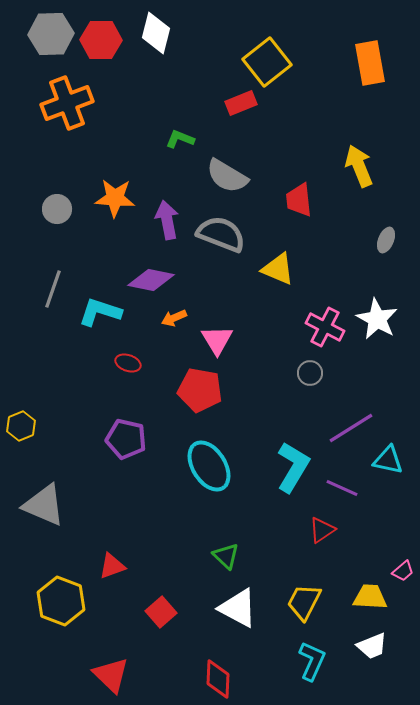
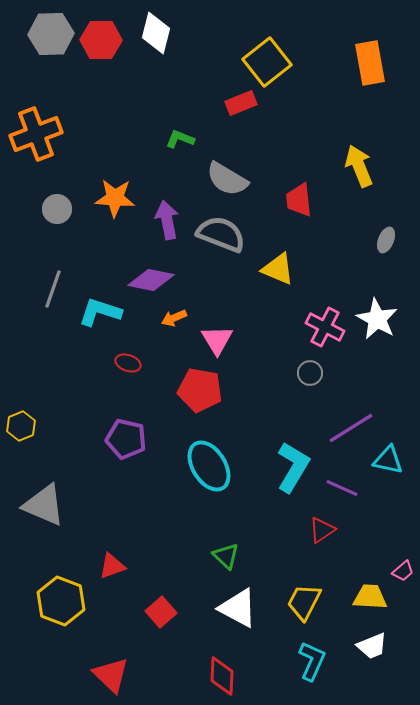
orange cross at (67, 103): moved 31 px left, 31 px down
gray semicircle at (227, 176): moved 3 px down
red diamond at (218, 679): moved 4 px right, 3 px up
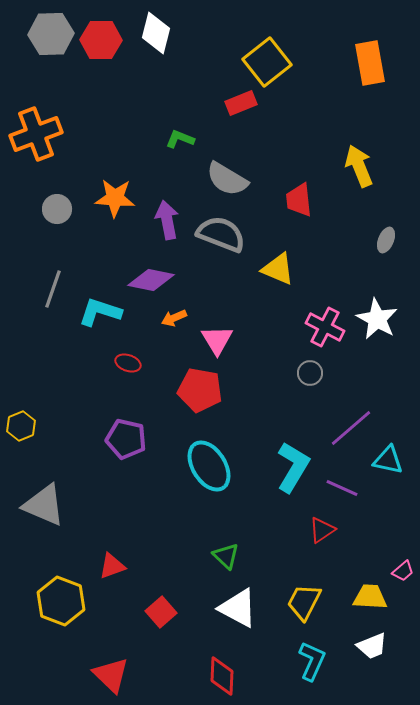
purple line at (351, 428): rotated 9 degrees counterclockwise
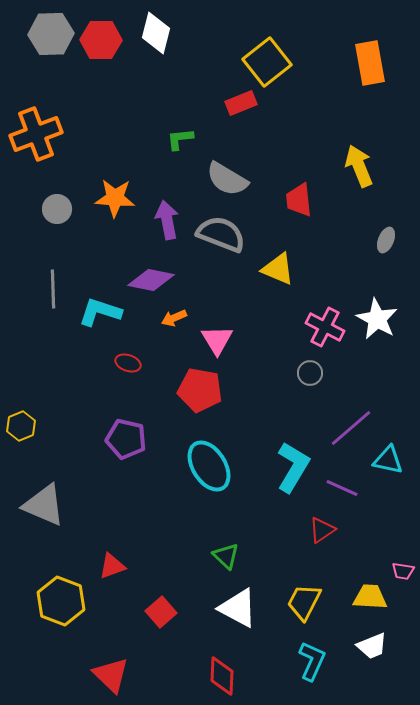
green L-shape at (180, 139): rotated 28 degrees counterclockwise
gray line at (53, 289): rotated 21 degrees counterclockwise
pink trapezoid at (403, 571): rotated 50 degrees clockwise
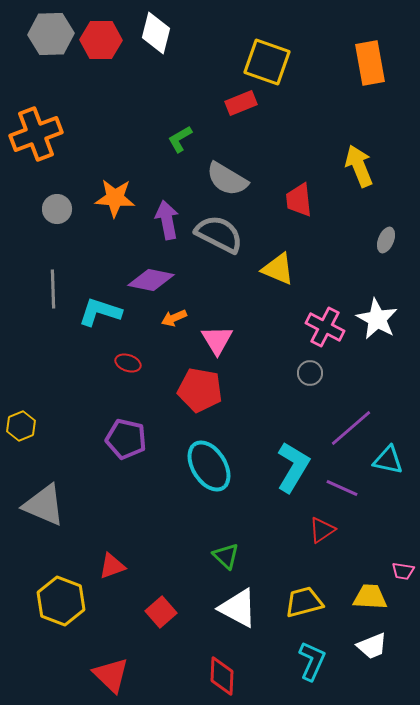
yellow square at (267, 62): rotated 33 degrees counterclockwise
green L-shape at (180, 139): rotated 24 degrees counterclockwise
gray semicircle at (221, 234): moved 2 px left; rotated 6 degrees clockwise
yellow trapezoid at (304, 602): rotated 48 degrees clockwise
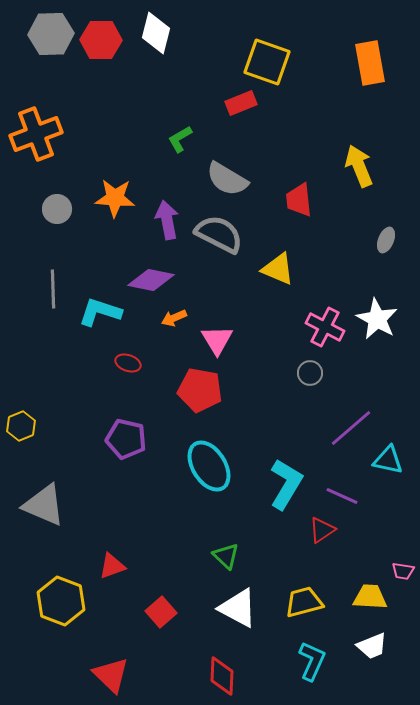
cyan L-shape at (293, 467): moved 7 px left, 17 px down
purple line at (342, 488): moved 8 px down
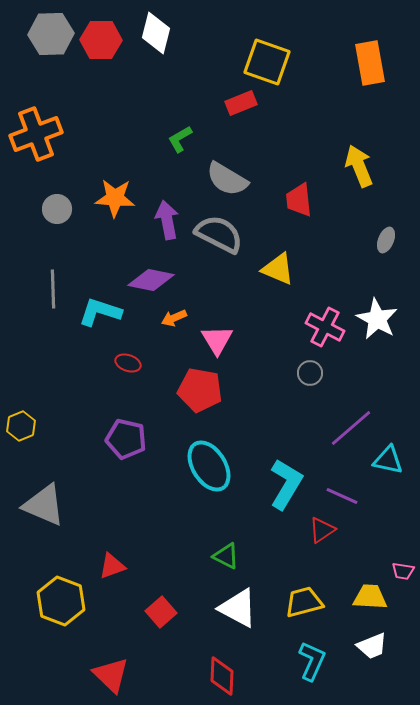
green triangle at (226, 556): rotated 16 degrees counterclockwise
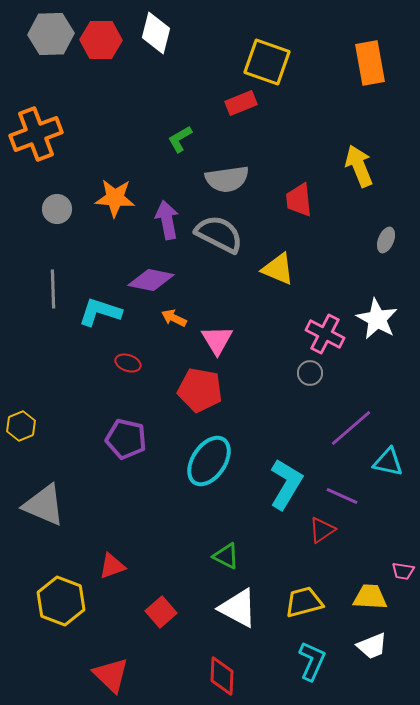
gray semicircle at (227, 179): rotated 39 degrees counterclockwise
orange arrow at (174, 318): rotated 50 degrees clockwise
pink cross at (325, 327): moved 7 px down
cyan triangle at (388, 460): moved 2 px down
cyan ellipse at (209, 466): moved 5 px up; rotated 66 degrees clockwise
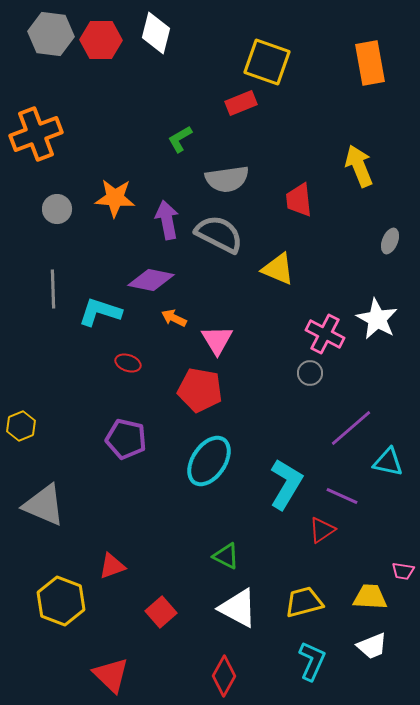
gray hexagon at (51, 34): rotated 9 degrees clockwise
gray ellipse at (386, 240): moved 4 px right, 1 px down
red diamond at (222, 676): moved 2 px right; rotated 27 degrees clockwise
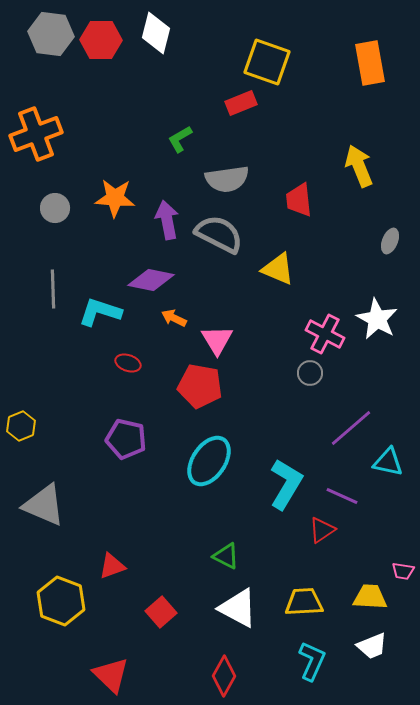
gray circle at (57, 209): moved 2 px left, 1 px up
red pentagon at (200, 390): moved 4 px up
yellow trapezoid at (304, 602): rotated 12 degrees clockwise
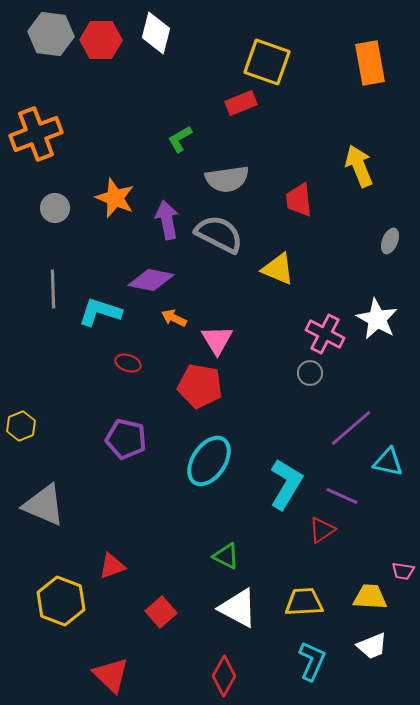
orange star at (115, 198): rotated 18 degrees clockwise
